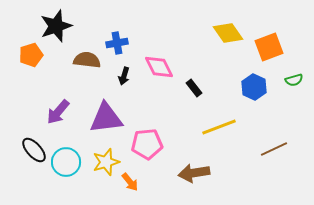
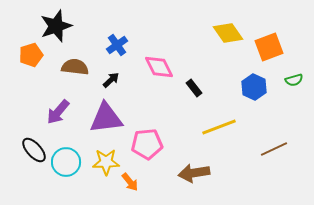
blue cross: moved 2 px down; rotated 25 degrees counterclockwise
brown semicircle: moved 12 px left, 7 px down
black arrow: moved 13 px left, 4 px down; rotated 150 degrees counterclockwise
yellow star: rotated 16 degrees clockwise
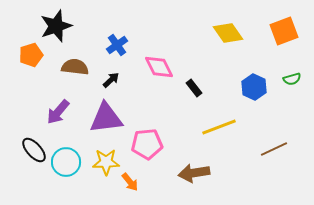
orange square: moved 15 px right, 16 px up
green semicircle: moved 2 px left, 1 px up
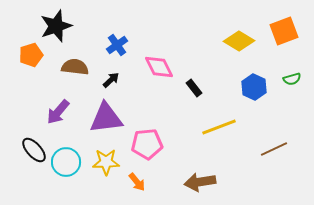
yellow diamond: moved 11 px right, 8 px down; rotated 24 degrees counterclockwise
brown arrow: moved 6 px right, 9 px down
orange arrow: moved 7 px right
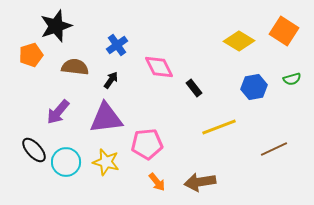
orange square: rotated 36 degrees counterclockwise
black arrow: rotated 12 degrees counterclockwise
blue hexagon: rotated 25 degrees clockwise
yellow star: rotated 16 degrees clockwise
orange arrow: moved 20 px right
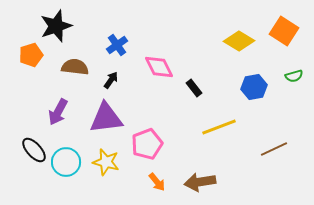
green semicircle: moved 2 px right, 3 px up
purple arrow: rotated 12 degrees counterclockwise
pink pentagon: rotated 16 degrees counterclockwise
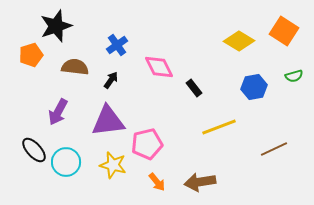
purple triangle: moved 2 px right, 3 px down
pink pentagon: rotated 8 degrees clockwise
yellow star: moved 7 px right, 3 px down
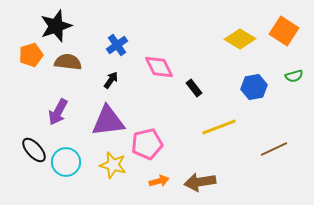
yellow diamond: moved 1 px right, 2 px up
brown semicircle: moved 7 px left, 5 px up
orange arrow: moved 2 px right, 1 px up; rotated 66 degrees counterclockwise
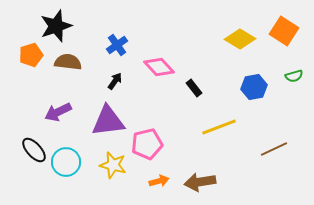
pink diamond: rotated 16 degrees counterclockwise
black arrow: moved 4 px right, 1 px down
purple arrow: rotated 36 degrees clockwise
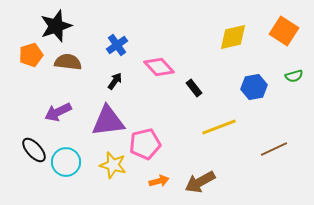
yellow diamond: moved 7 px left, 2 px up; rotated 44 degrees counterclockwise
pink pentagon: moved 2 px left
brown arrow: rotated 20 degrees counterclockwise
